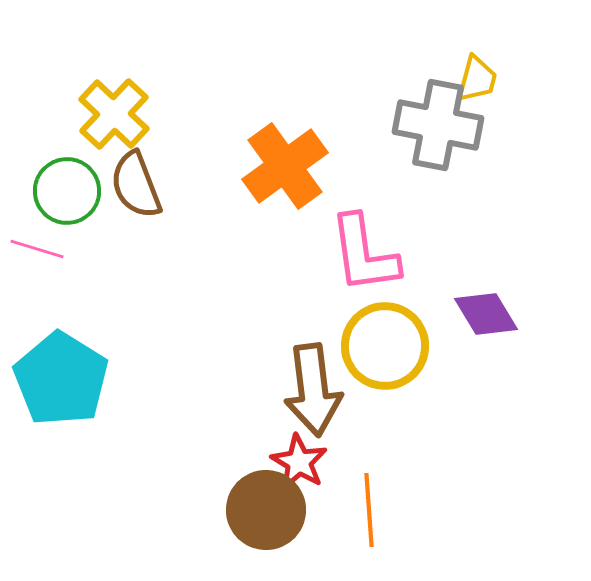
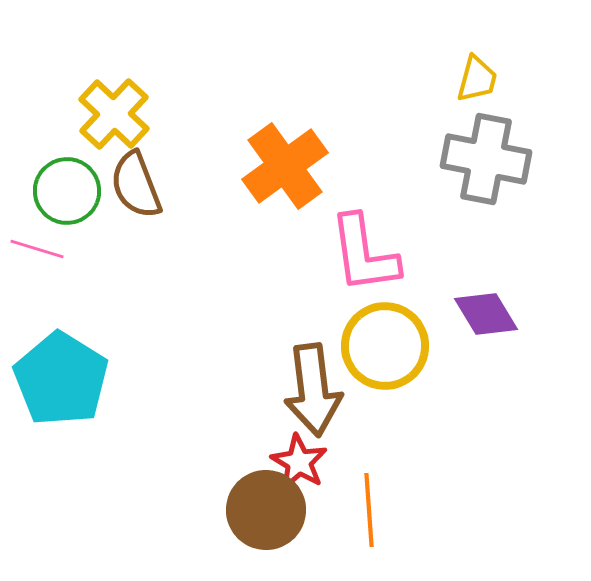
gray cross: moved 48 px right, 34 px down
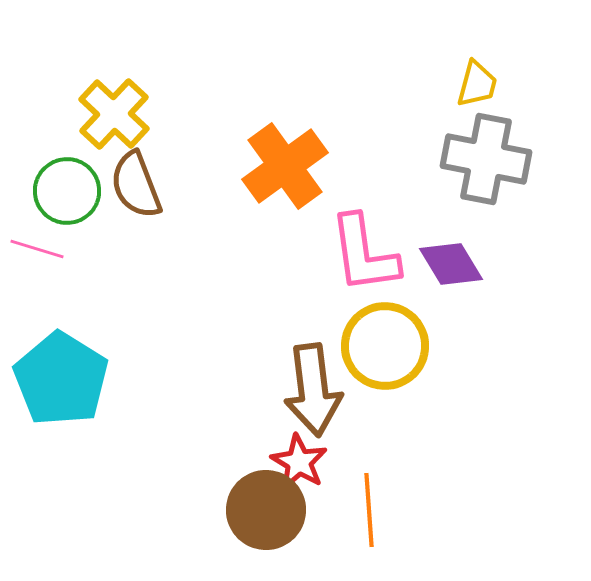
yellow trapezoid: moved 5 px down
purple diamond: moved 35 px left, 50 px up
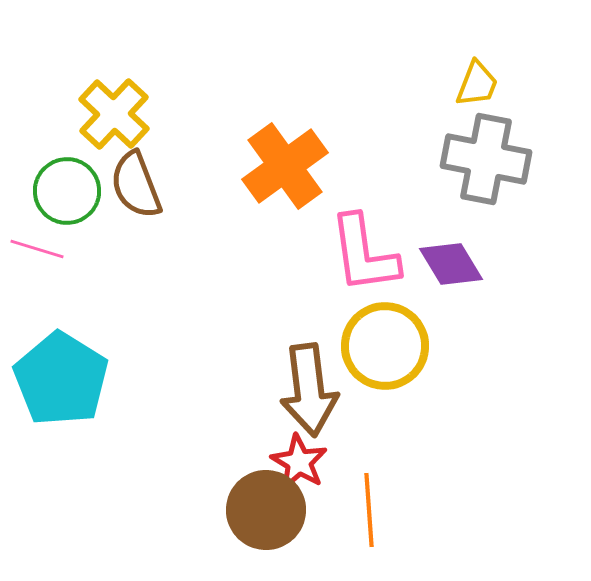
yellow trapezoid: rotated 6 degrees clockwise
brown arrow: moved 4 px left
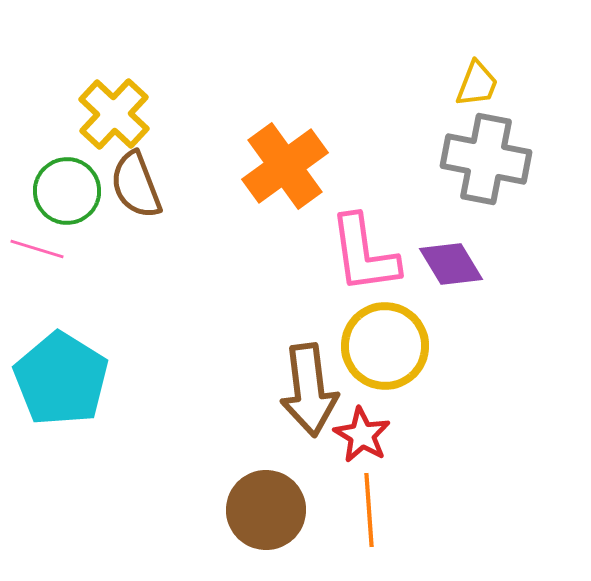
red star: moved 63 px right, 27 px up
